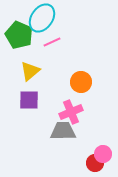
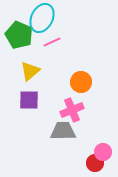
cyan ellipse: rotated 8 degrees counterclockwise
pink cross: moved 1 px right, 2 px up
pink circle: moved 2 px up
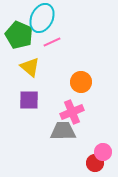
yellow triangle: moved 4 px up; rotated 40 degrees counterclockwise
pink cross: moved 2 px down
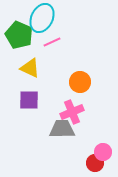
yellow triangle: moved 1 px down; rotated 15 degrees counterclockwise
orange circle: moved 1 px left
gray trapezoid: moved 1 px left, 2 px up
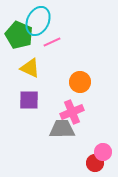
cyan ellipse: moved 4 px left, 3 px down
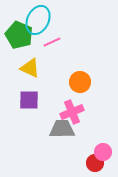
cyan ellipse: moved 1 px up
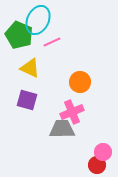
purple square: moved 2 px left; rotated 15 degrees clockwise
red circle: moved 2 px right, 2 px down
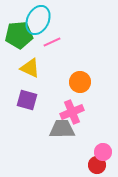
green pentagon: rotated 28 degrees counterclockwise
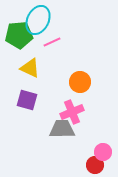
red circle: moved 2 px left
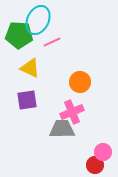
green pentagon: rotated 8 degrees clockwise
purple square: rotated 25 degrees counterclockwise
